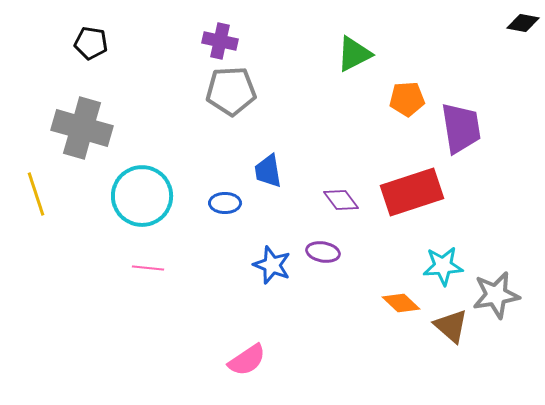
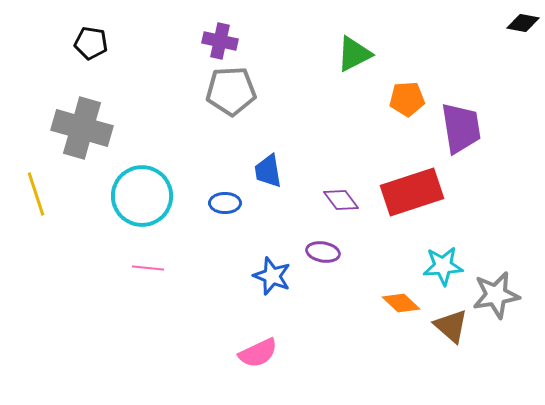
blue star: moved 11 px down
pink semicircle: moved 11 px right, 7 px up; rotated 9 degrees clockwise
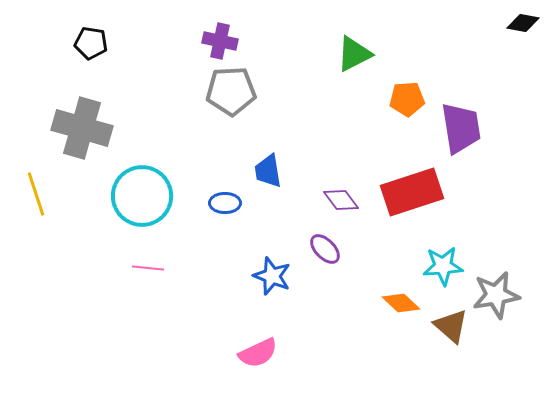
purple ellipse: moved 2 px right, 3 px up; rotated 36 degrees clockwise
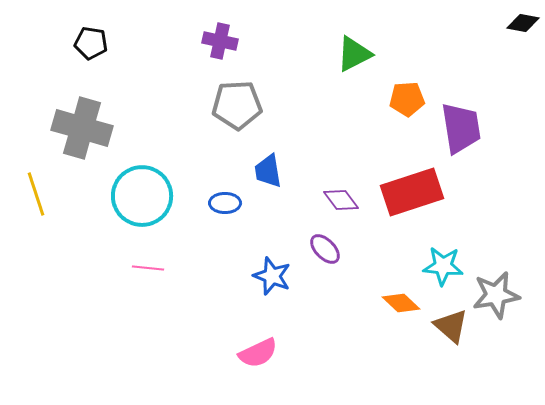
gray pentagon: moved 6 px right, 14 px down
cyan star: rotated 9 degrees clockwise
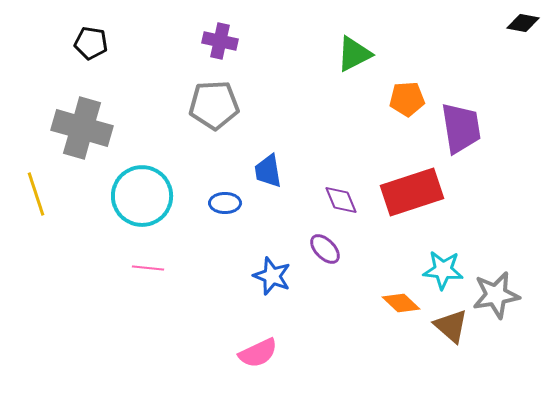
gray pentagon: moved 23 px left
purple diamond: rotated 15 degrees clockwise
cyan star: moved 4 px down
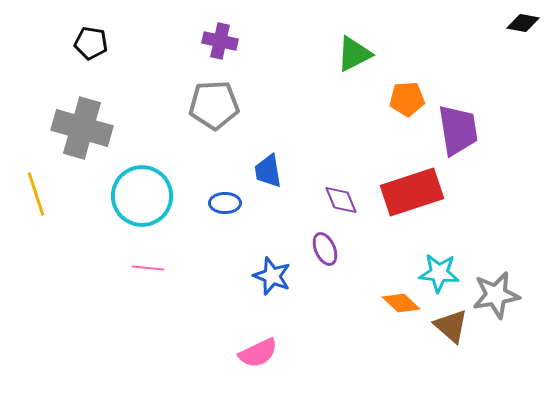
purple trapezoid: moved 3 px left, 2 px down
purple ellipse: rotated 20 degrees clockwise
cyan star: moved 4 px left, 3 px down
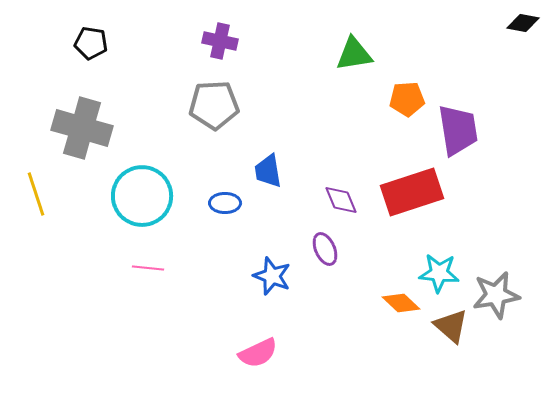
green triangle: rotated 18 degrees clockwise
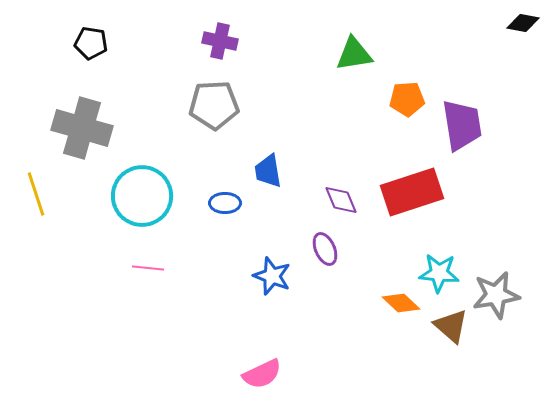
purple trapezoid: moved 4 px right, 5 px up
pink semicircle: moved 4 px right, 21 px down
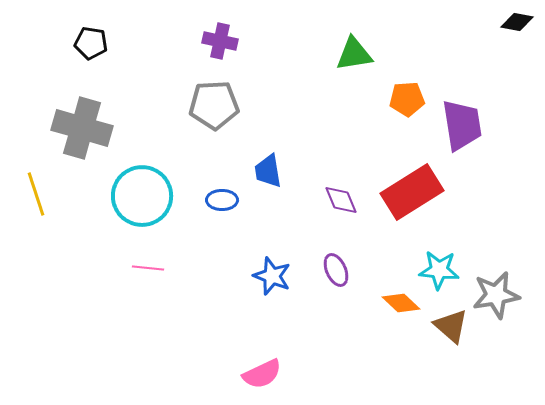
black diamond: moved 6 px left, 1 px up
red rectangle: rotated 14 degrees counterclockwise
blue ellipse: moved 3 px left, 3 px up
purple ellipse: moved 11 px right, 21 px down
cyan star: moved 3 px up
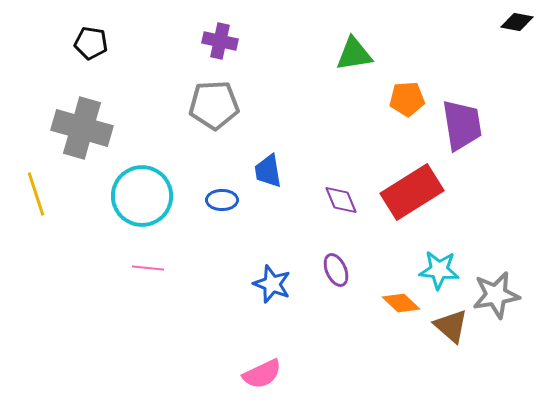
blue star: moved 8 px down
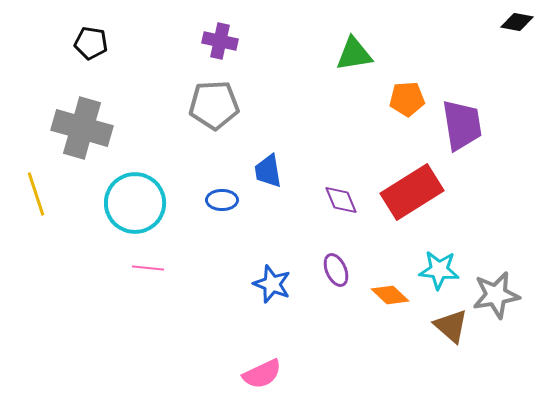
cyan circle: moved 7 px left, 7 px down
orange diamond: moved 11 px left, 8 px up
